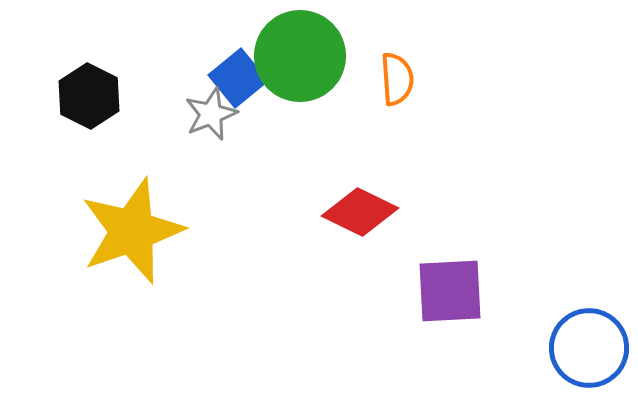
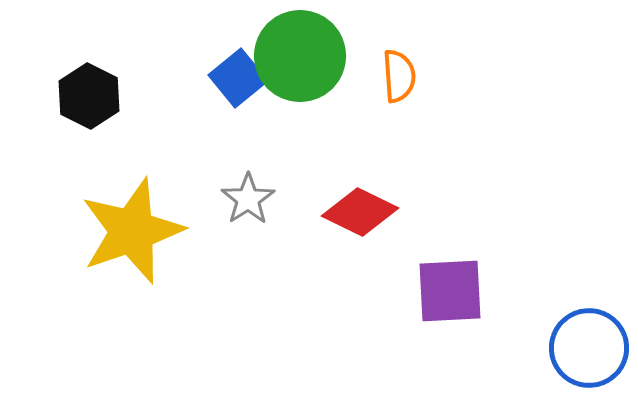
orange semicircle: moved 2 px right, 3 px up
gray star: moved 37 px right, 85 px down; rotated 12 degrees counterclockwise
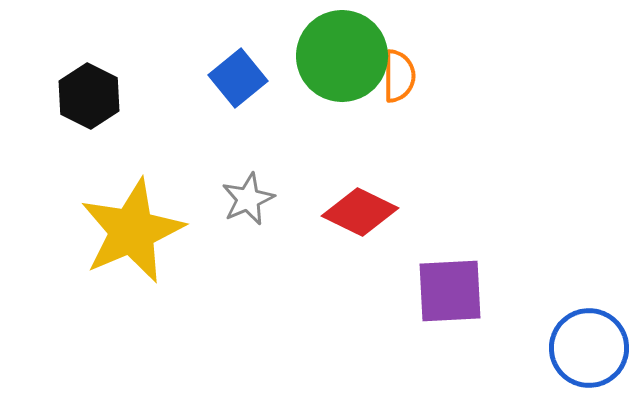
green circle: moved 42 px right
orange semicircle: rotated 4 degrees clockwise
gray star: rotated 10 degrees clockwise
yellow star: rotated 4 degrees counterclockwise
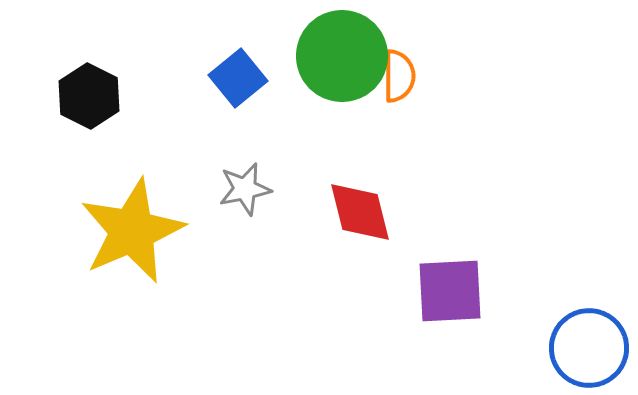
gray star: moved 3 px left, 10 px up; rotated 12 degrees clockwise
red diamond: rotated 50 degrees clockwise
